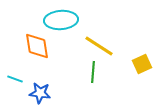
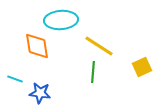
yellow square: moved 3 px down
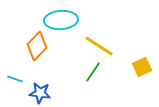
orange diamond: rotated 52 degrees clockwise
green line: rotated 30 degrees clockwise
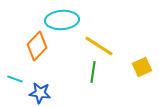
cyan ellipse: moved 1 px right
green line: rotated 25 degrees counterclockwise
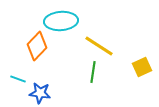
cyan ellipse: moved 1 px left, 1 px down
cyan line: moved 3 px right
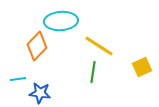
cyan line: rotated 28 degrees counterclockwise
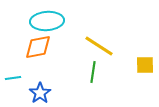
cyan ellipse: moved 14 px left
orange diamond: moved 1 px right, 1 px down; rotated 36 degrees clockwise
yellow square: moved 3 px right, 2 px up; rotated 24 degrees clockwise
cyan line: moved 5 px left, 1 px up
blue star: rotated 30 degrees clockwise
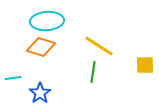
orange diamond: moved 3 px right; rotated 28 degrees clockwise
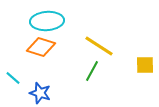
green line: moved 1 px left, 1 px up; rotated 20 degrees clockwise
cyan line: rotated 49 degrees clockwise
blue star: rotated 20 degrees counterclockwise
